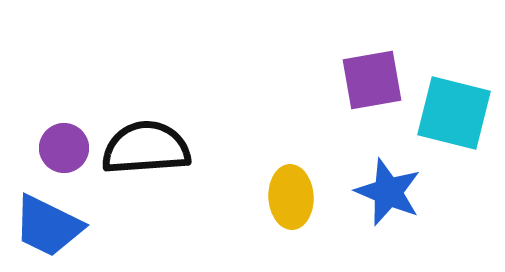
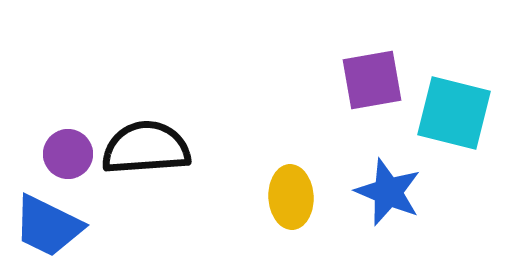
purple circle: moved 4 px right, 6 px down
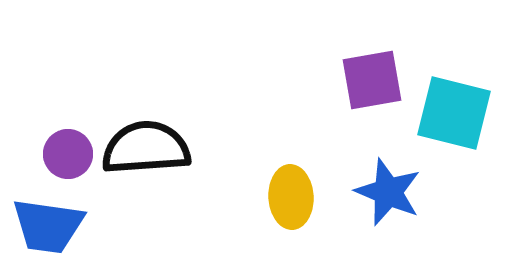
blue trapezoid: rotated 18 degrees counterclockwise
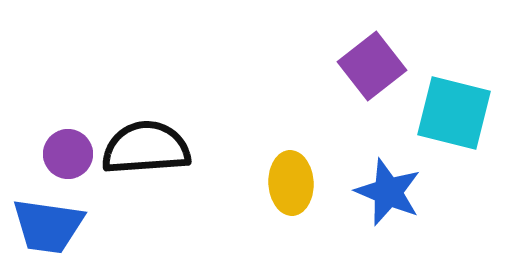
purple square: moved 14 px up; rotated 28 degrees counterclockwise
yellow ellipse: moved 14 px up
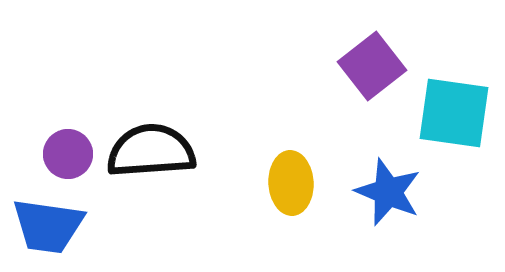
cyan square: rotated 6 degrees counterclockwise
black semicircle: moved 5 px right, 3 px down
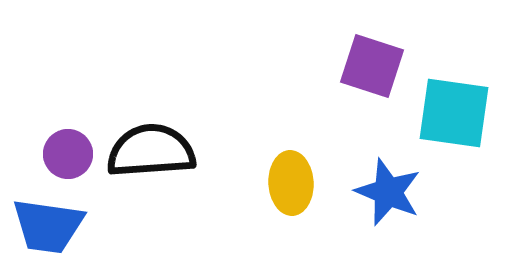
purple square: rotated 34 degrees counterclockwise
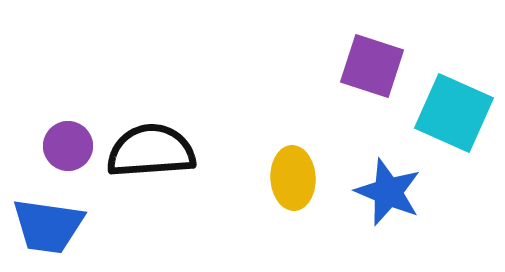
cyan square: rotated 16 degrees clockwise
purple circle: moved 8 px up
yellow ellipse: moved 2 px right, 5 px up
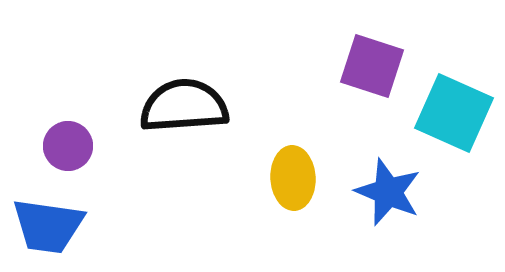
black semicircle: moved 33 px right, 45 px up
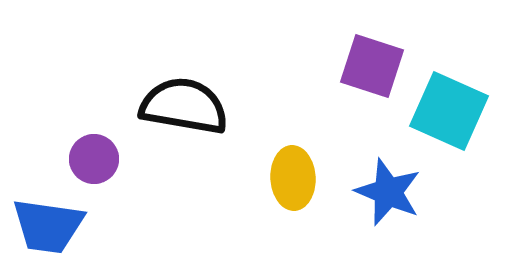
black semicircle: rotated 14 degrees clockwise
cyan square: moved 5 px left, 2 px up
purple circle: moved 26 px right, 13 px down
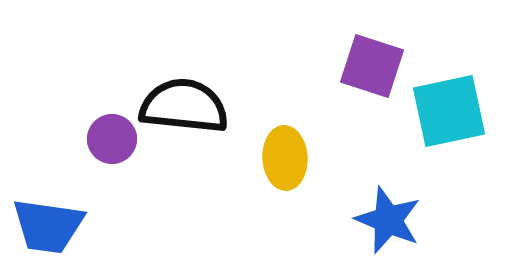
black semicircle: rotated 4 degrees counterclockwise
cyan square: rotated 36 degrees counterclockwise
purple circle: moved 18 px right, 20 px up
yellow ellipse: moved 8 px left, 20 px up
blue star: moved 28 px down
